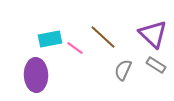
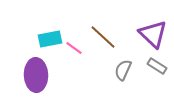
pink line: moved 1 px left
gray rectangle: moved 1 px right, 1 px down
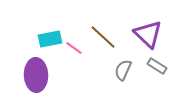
purple triangle: moved 5 px left
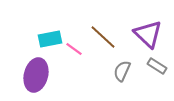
pink line: moved 1 px down
gray semicircle: moved 1 px left, 1 px down
purple ellipse: rotated 16 degrees clockwise
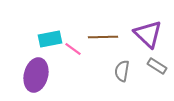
brown line: rotated 44 degrees counterclockwise
pink line: moved 1 px left
gray semicircle: rotated 15 degrees counterclockwise
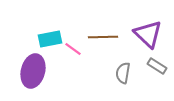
gray semicircle: moved 1 px right, 2 px down
purple ellipse: moved 3 px left, 4 px up
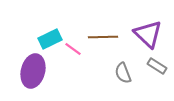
cyan rectangle: rotated 15 degrees counterclockwise
gray semicircle: rotated 30 degrees counterclockwise
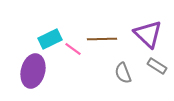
brown line: moved 1 px left, 2 px down
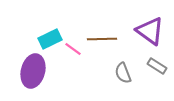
purple triangle: moved 2 px right, 3 px up; rotated 8 degrees counterclockwise
